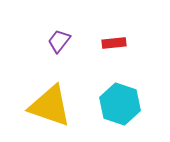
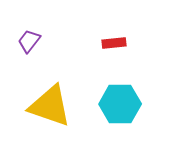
purple trapezoid: moved 30 px left
cyan hexagon: rotated 18 degrees counterclockwise
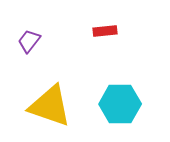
red rectangle: moved 9 px left, 12 px up
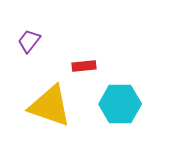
red rectangle: moved 21 px left, 35 px down
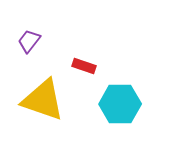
red rectangle: rotated 25 degrees clockwise
yellow triangle: moved 7 px left, 6 px up
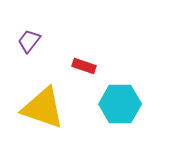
yellow triangle: moved 8 px down
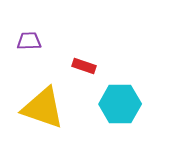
purple trapezoid: rotated 50 degrees clockwise
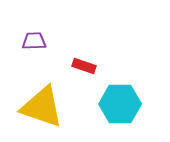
purple trapezoid: moved 5 px right
yellow triangle: moved 1 px left, 1 px up
